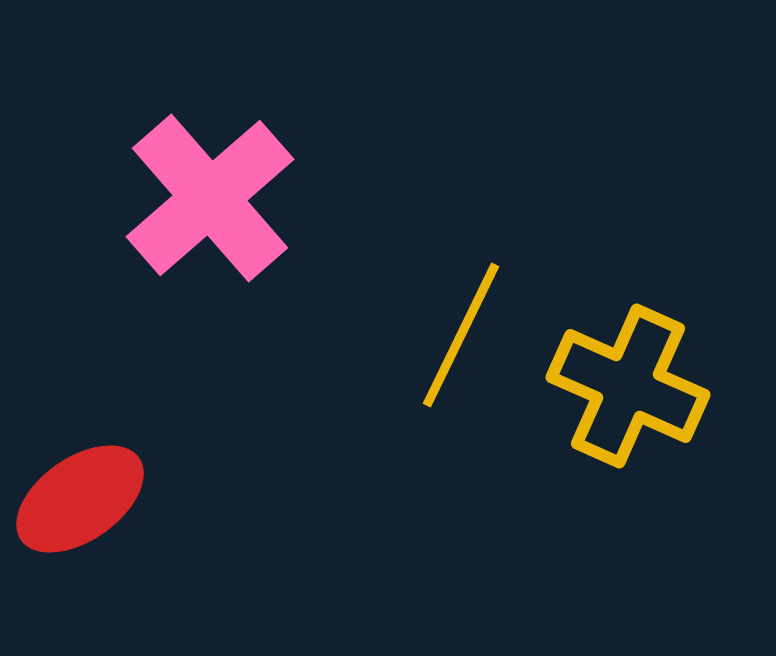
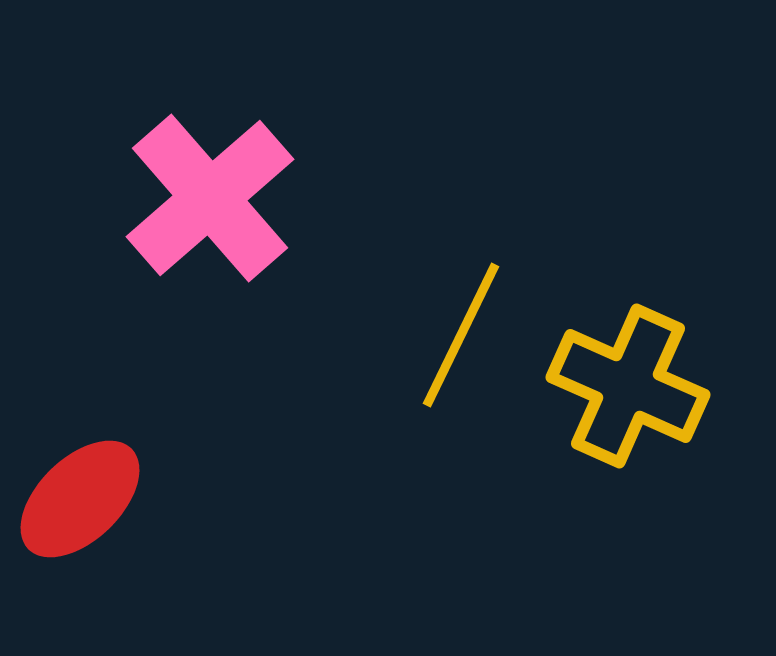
red ellipse: rotated 9 degrees counterclockwise
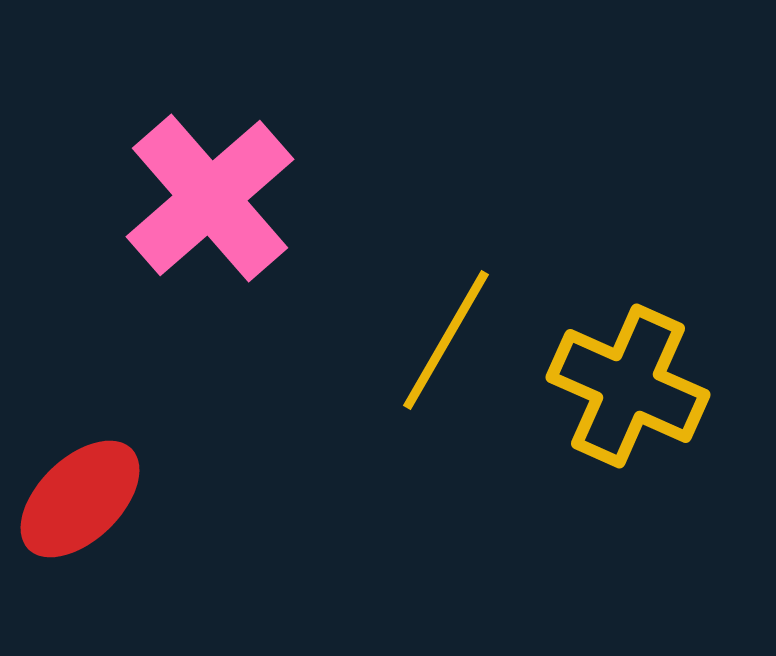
yellow line: moved 15 px left, 5 px down; rotated 4 degrees clockwise
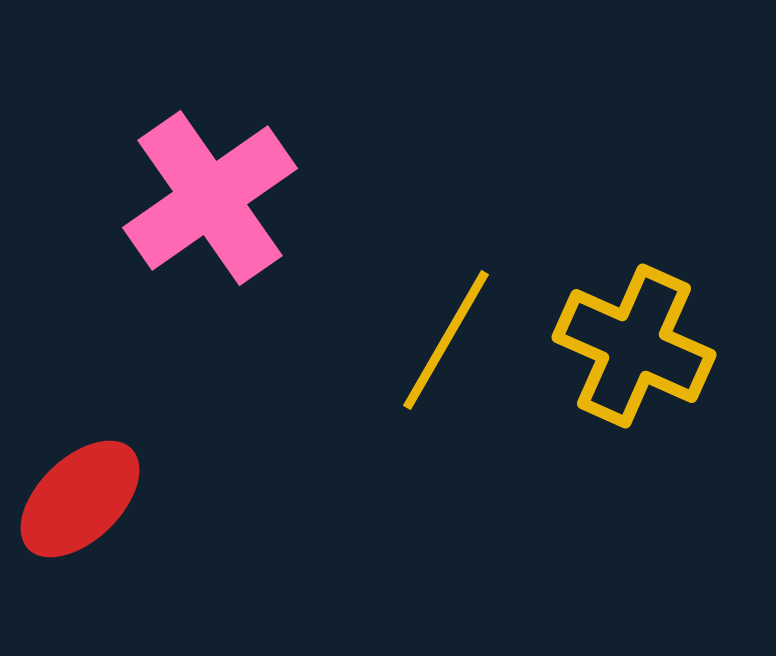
pink cross: rotated 6 degrees clockwise
yellow cross: moved 6 px right, 40 px up
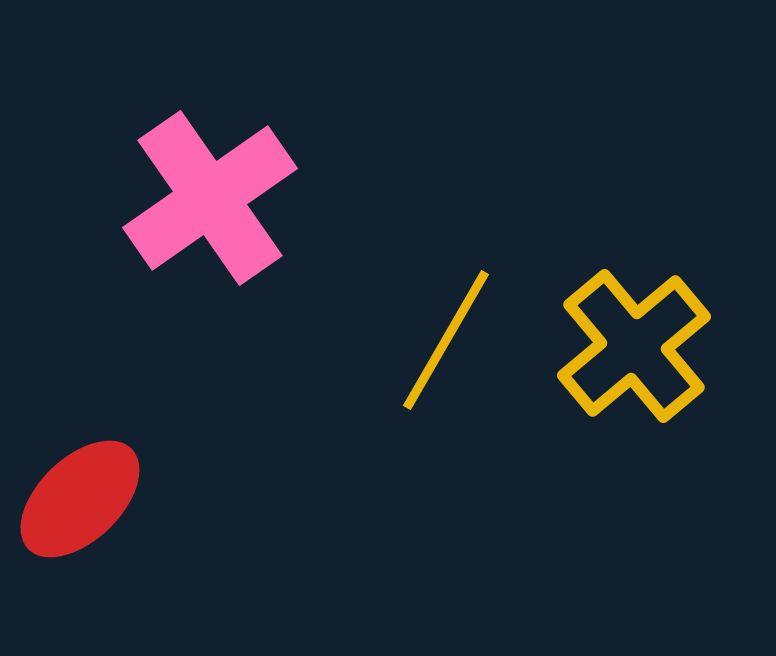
yellow cross: rotated 26 degrees clockwise
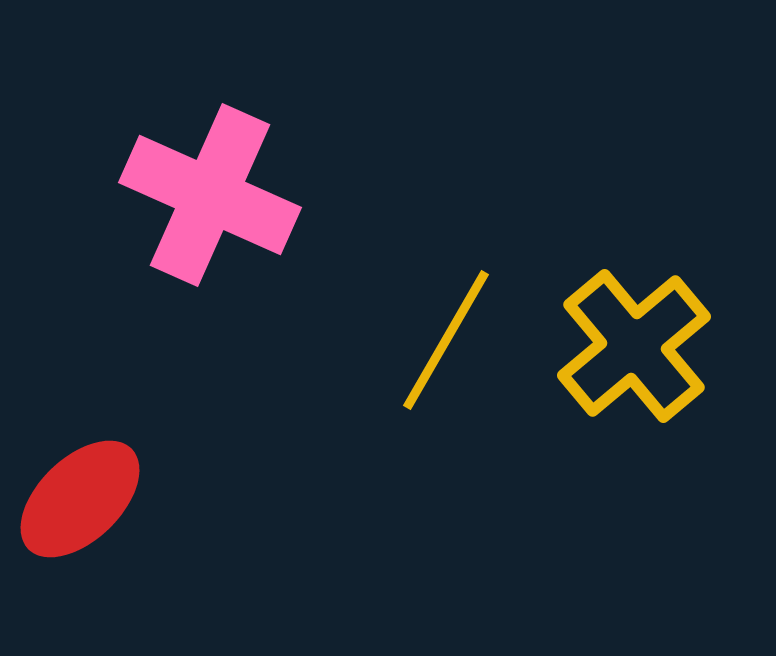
pink cross: moved 3 px up; rotated 31 degrees counterclockwise
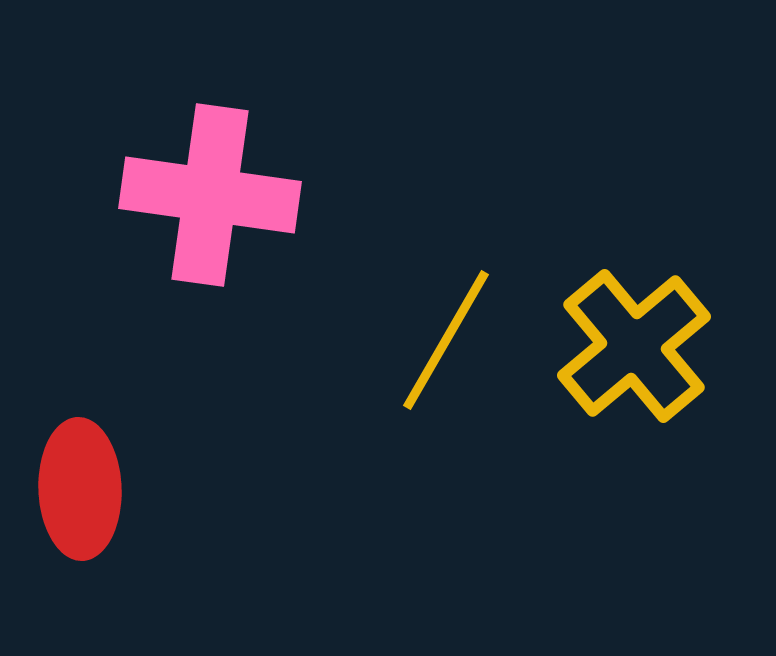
pink cross: rotated 16 degrees counterclockwise
red ellipse: moved 10 px up; rotated 48 degrees counterclockwise
